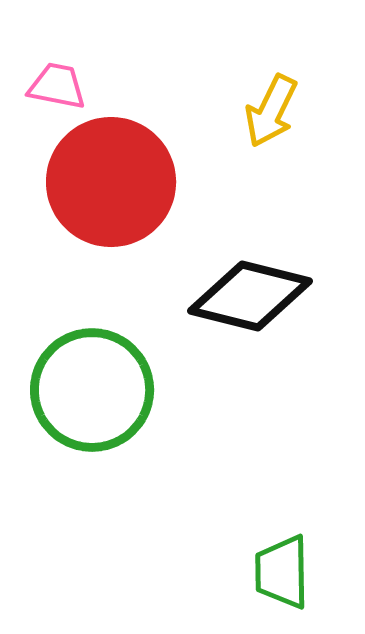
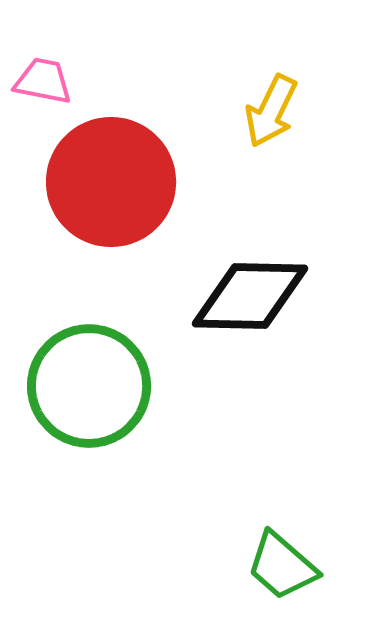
pink trapezoid: moved 14 px left, 5 px up
black diamond: rotated 13 degrees counterclockwise
green circle: moved 3 px left, 4 px up
green trapezoid: moved 6 px up; rotated 48 degrees counterclockwise
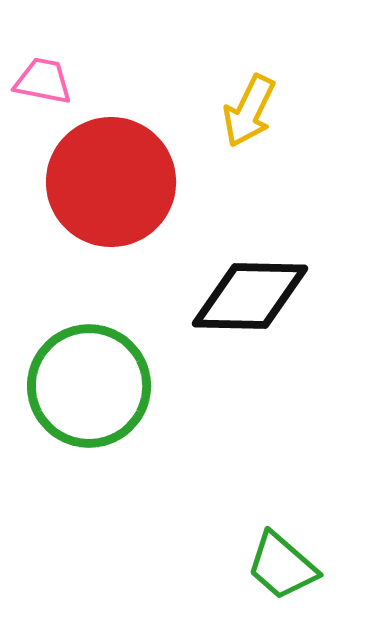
yellow arrow: moved 22 px left
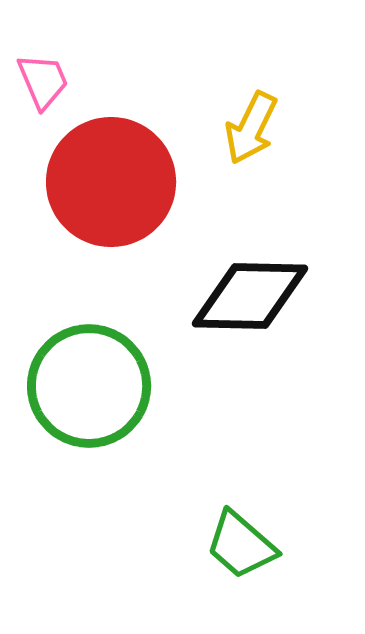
pink trapezoid: rotated 56 degrees clockwise
yellow arrow: moved 2 px right, 17 px down
green trapezoid: moved 41 px left, 21 px up
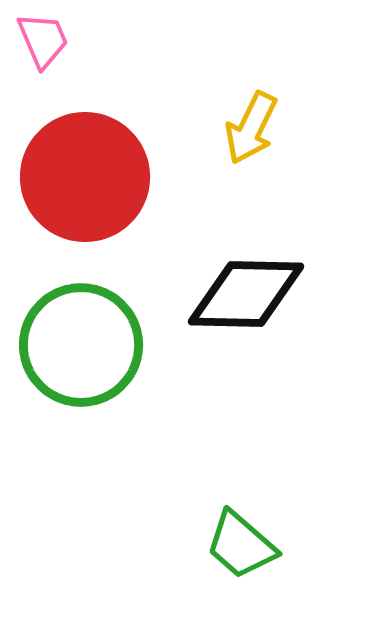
pink trapezoid: moved 41 px up
red circle: moved 26 px left, 5 px up
black diamond: moved 4 px left, 2 px up
green circle: moved 8 px left, 41 px up
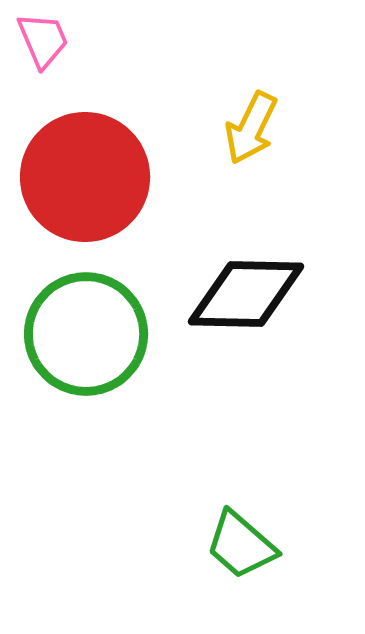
green circle: moved 5 px right, 11 px up
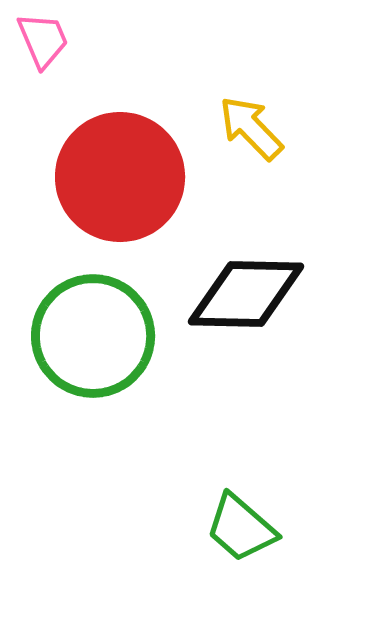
yellow arrow: rotated 110 degrees clockwise
red circle: moved 35 px right
green circle: moved 7 px right, 2 px down
green trapezoid: moved 17 px up
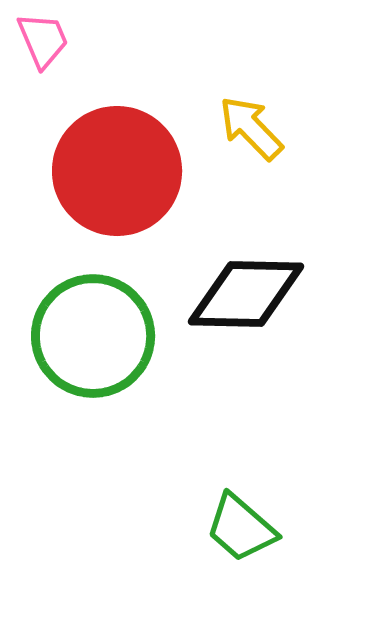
red circle: moved 3 px left, 6 px up
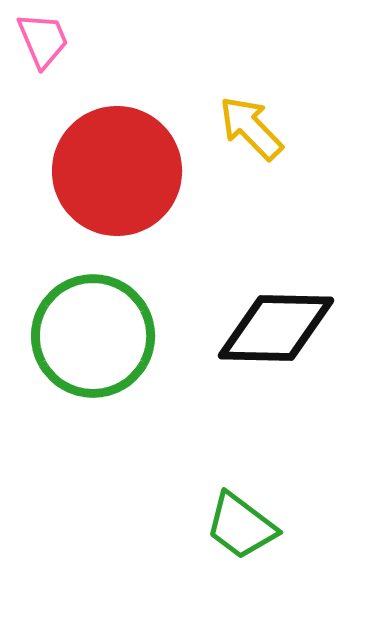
black diamond: moved 30 px right, 34 px down
green trapezoid: moved 2 px up; rotated 4 degrees counterclockwise
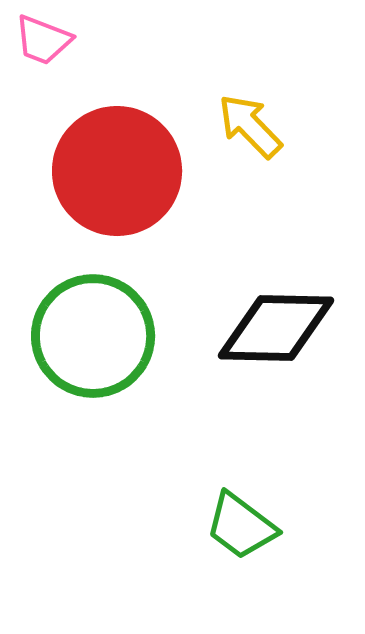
pink trapezoid: rotated 134 degrees clockwise
yellow arrow: moved 1 px left, 2 px up
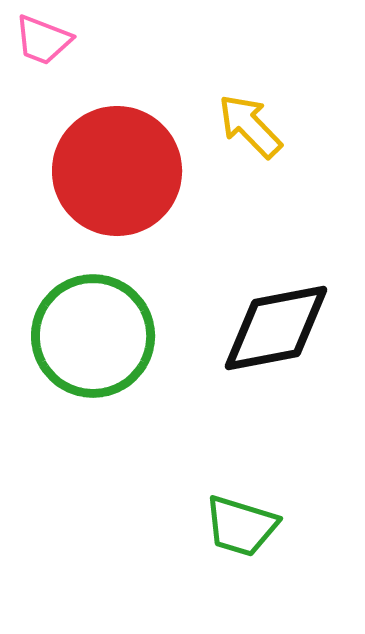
black diamond: rotated 12 degrees counterclockwise
green trapezoid: rotated 20 degrees counterclockwise
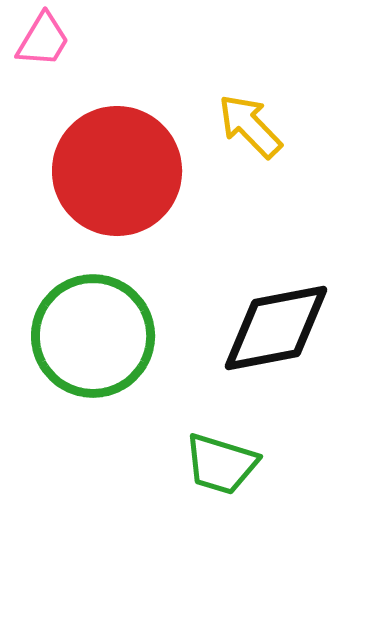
pink trapezoid: rotated 80 degrees counterclockwise
green trapezoid: moved 20 px left, 62 px up
